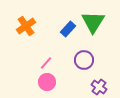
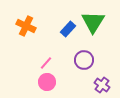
orange cross: rotated 30 degrees counterclockwise
purple cross: moved 3 px right, 2 px up
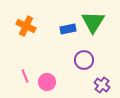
blue rectangle: rotated 35 degrees clockwise
pink line: moved 21 px left, 13 px down; rotated 64 degrees counterclockwise
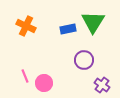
pink circle: moved 3 px left, 1 px down
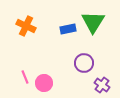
purple circle: moved 3 px down
pink line: moved 1 px down
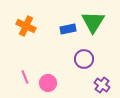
purple circle: moved 4 px up
pink circle: moved 4 px right
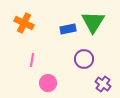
orange cross: moved 2 px left, 3 px up
pink line: moved 7 px right, 17 px up; rotated 32 degrees clockwise
purple cross: moved 1 px right, 1 px up
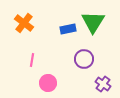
orange cross: rotated 12 degrees clockwise
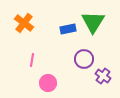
purple cross: moved 8 px up
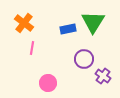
pink line: moved 12 px up
